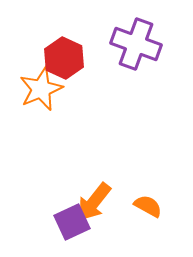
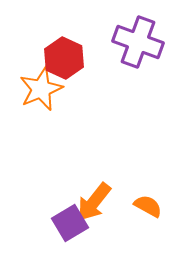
purple cross: moved 2 px right, 2 px up
purple square: moved 2 px left, 1 px down; rotated 6 degrees counterclockwise
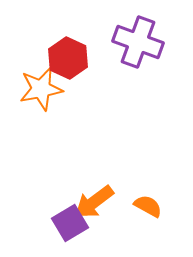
red hexagon: moved 4 px right
orange star: rotated 12 degrees clockwise
orange arrow: rotated 15 degrees clockwise
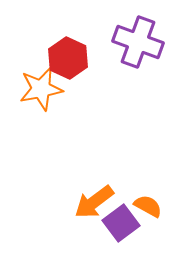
purple square: moved 51 px right; rotated 6 degrees counterclockwise
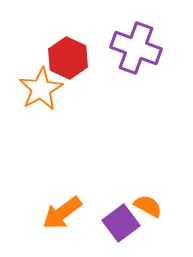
purple cross: moved 2 px left, 6 px down
orange star: rotated 18 degrees counterclockwise
orange arrow: moved 32 px left, 11 px down
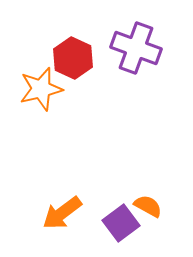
red hexagon: moved 5 px right
orange star: rotated 15 degrees clockwise
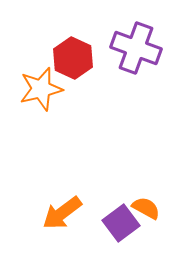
orange semicircle: moved 2 px left, 2 px down
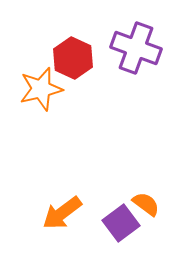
orange semicircle: moved 4 px up; rotated 8 degrees clockwise
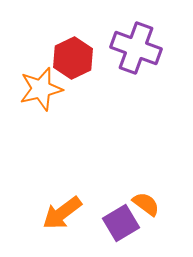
red hexagon: rotated 9 degrees clockwise
purple square: rotated 6 degrees clockwise
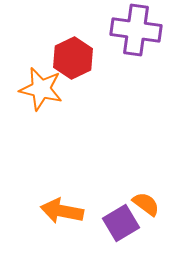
purple cross: moved 18 px up; rotated 12 degrees counterclockwise
orange star: rotated 27 degrees clockwise
orange arrow: moved 2 px up; rotated 48 degrees clockwise
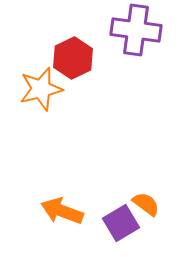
orange star: rotated 27 degrees counterclockwise
orange arrow: rotated 9 degrees clockwise
